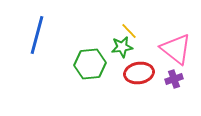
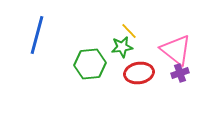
pink triangle: moved 1 px down
purple cross: moved 6 px right, 6 px up
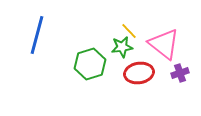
pink triangle: moved 12 px left, 6 px up
green hexagon: rotated 12 degrees counterclockwise
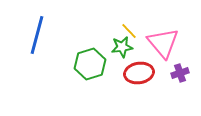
pink triangle: moved 1 px left, 1 px up; rotated 12 degrees clockwise
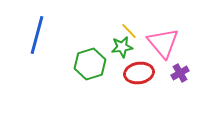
purple cross: rotated 12 degrees counterclockwise
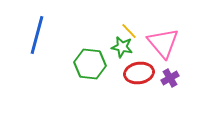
green star: rotated 20 degrees clockwise
green hexagon: rotated 24 degrees clockwise
purple cross: moved 10 px left, 5 px down
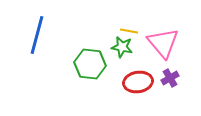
yellow line: rotated 36 degrees counterclockwise
red ellipse: moved 1 px left, 9 px down
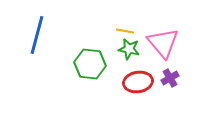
yellow line: moved 4 px left
green star: moved 7 px right, 2 px down
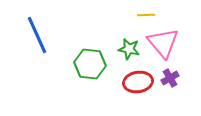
yellow line: moved 21 px right, 16 px up; rotated 12 degrees counterclockwise
blue line: rotated 39 degrees counterclockwise
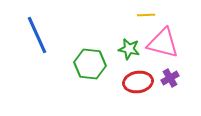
pink triangle: rotated 36 degrees counterclockwise
